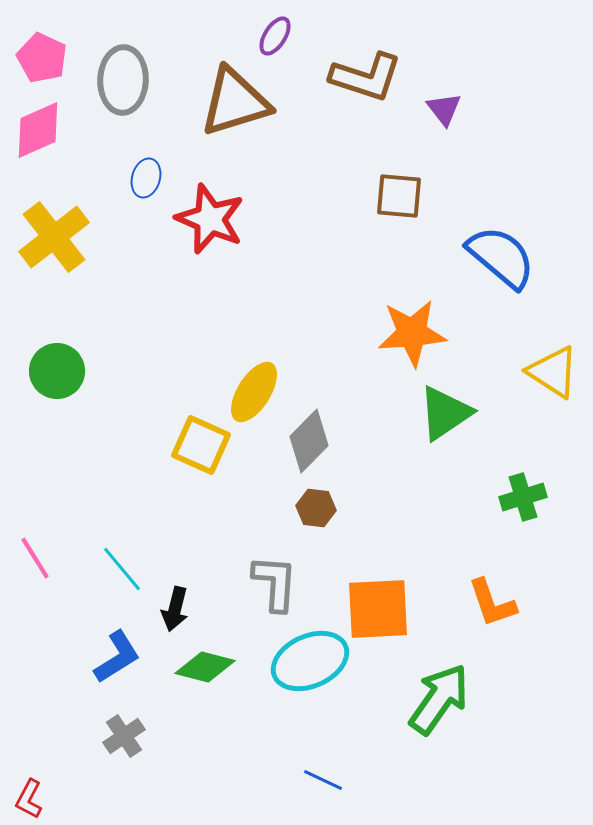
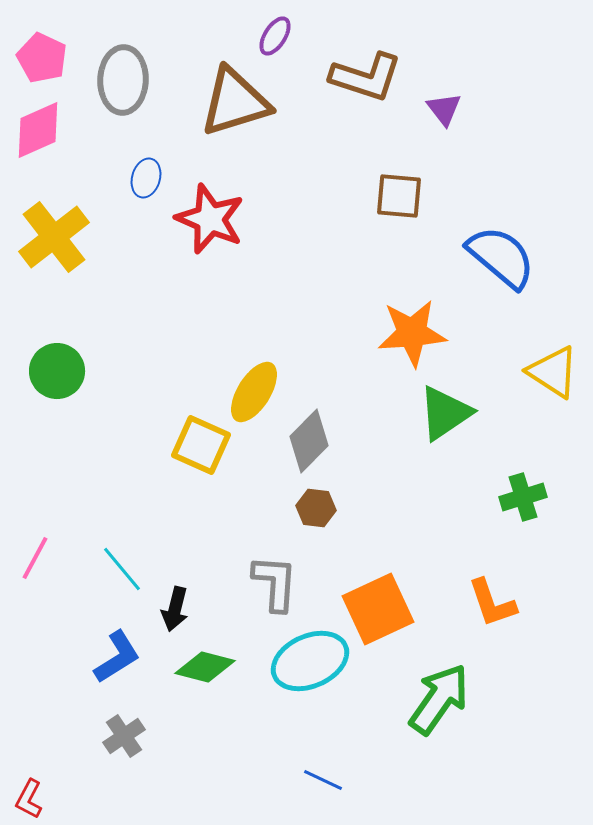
pink line: rotated 60 degrees clockwise
orange square: rotated 22 degrees counterclockwise
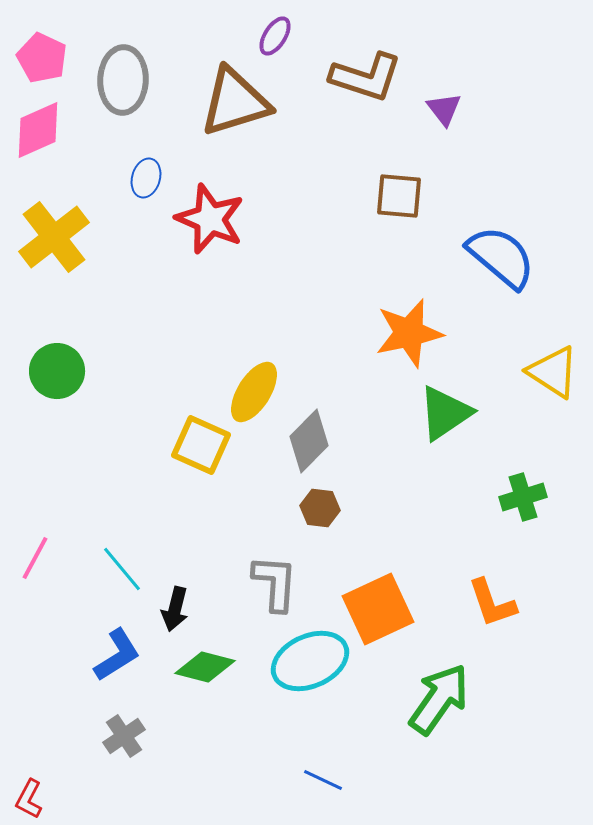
orange star: moved 3 px left; rotated 8 degrees counterclockwise
brown hexagon: moved 4 px right
blue L-shape: moved 2 px up
